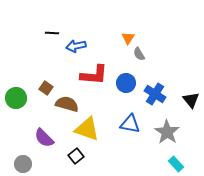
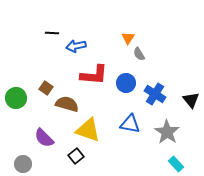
yellow triangle: moved 1 px right, 1 px down
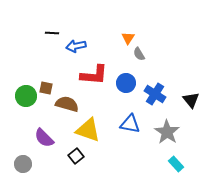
brown square: rotated 24 degrees counterclockwise
green circle: moved 10 px right, 2 px up
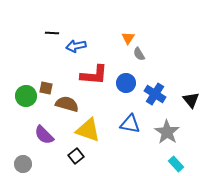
purple semicircle: moved 3 px up
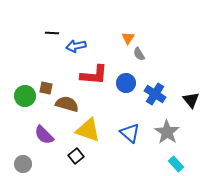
green circle: moved 1 px left
blue triangle: moved 9 px down; rotated 30 degrees clockwise
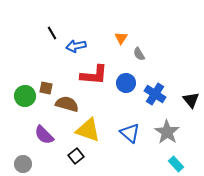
black line: rotated 56 degrees clockwise
orange triangle: moved 7 px left
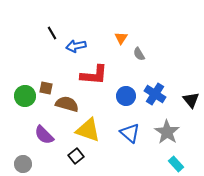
blue circle: moved 13 px down
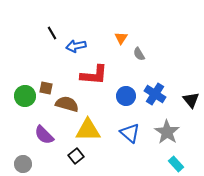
yellow triangle: rotated 20 degrees counterclockwise
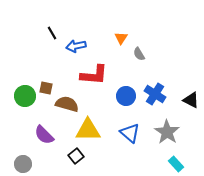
black triangle: rotated 24 degrees counterclockwise
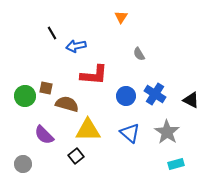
orange triangle: moved 21 px up
cyan rectangle: rotated 63 degrees counterclockwise
